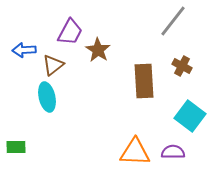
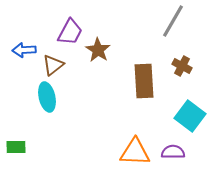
gray line: rotated 8 degrees counterclockwise
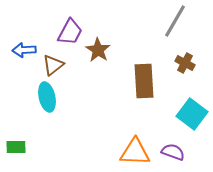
gray line: moved 2 px right
brown cross: moved 3 px right, 3 px up
cyan square: moved 2 px right, 2 px up
purple semicircle: rotated 20 degrees clockwise
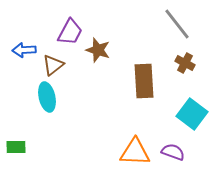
gray line: moved 2 px right, 3 px down; rotated 68 degrees counterclockwise
brown star: rotated 15 degrees counterclockwise
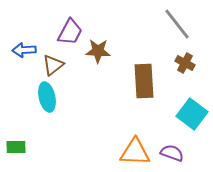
brown star: moved 1 px down; rotated 15 degrees counterclockwise
purple semicircle: moved 1 px left, 1 px down
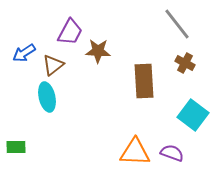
blue arrow: moved 3 px down; rotated 30 degrees counterclockwise
cyan square: moved 1 px right, 1 px down
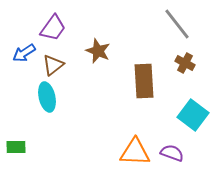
purple trapezoid: moved 17 px left, 4 px up; rotated 8 degrees clockwise
brown star: rotated 20 degrees clockwise
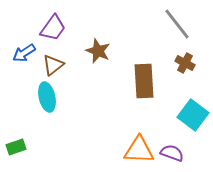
green rectangle: rotated 18 degrees counterclockwise
orange triangle: moved 4 px right, 2 px up
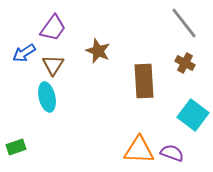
gray line: moved 7 px right, 1 px up
brown triangle: rotated 20 degrees counterclockwise
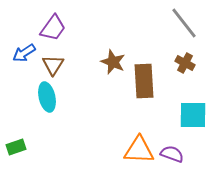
brown star: moved 15 px right, 11 px down
cyan square: rotated 36 degrees counterclockwise
purple semicircle: moved 1 px down
